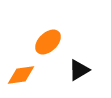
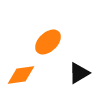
black triangle: moved 3 px down
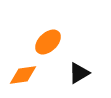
orange diamond: moved 2 px right
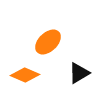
orange diamond: moved 2 px right; rotated 32 degrees clockwise
